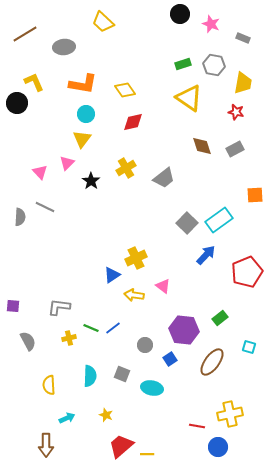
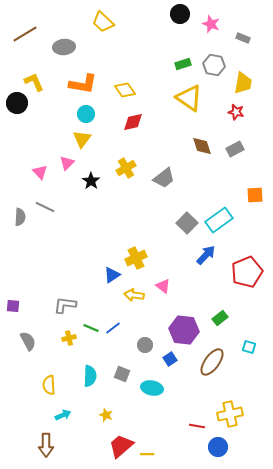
gray L-shape at (59, 307): moved 6 px right, 2 px up
cyan arrow at (67, 418): moved 4 px left, 3 px up
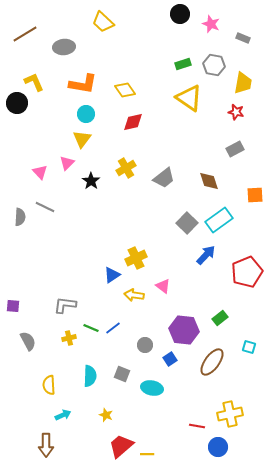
brown diamond at (202, 146): moved 7 px right, 35 px down
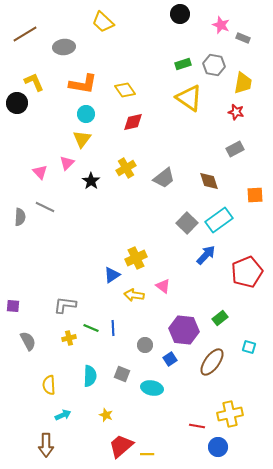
pink star at (211, 24): moved 10 px right, 1 px down
blue line at (113, 328): rotated 56 degrees counterclockwise
